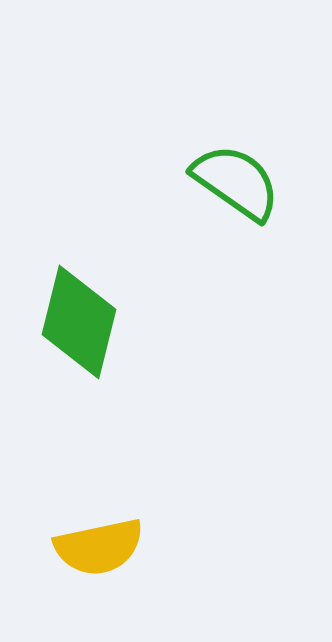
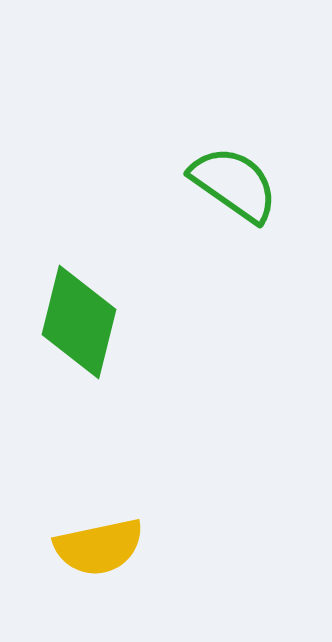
green semicircle: moved 2 px left, 2 px down
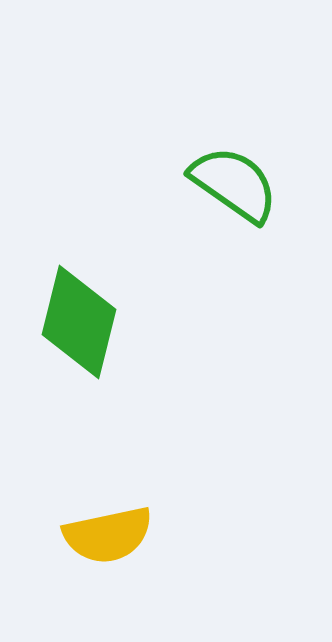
yellow semicircle: moved 9 px right, 12 px up
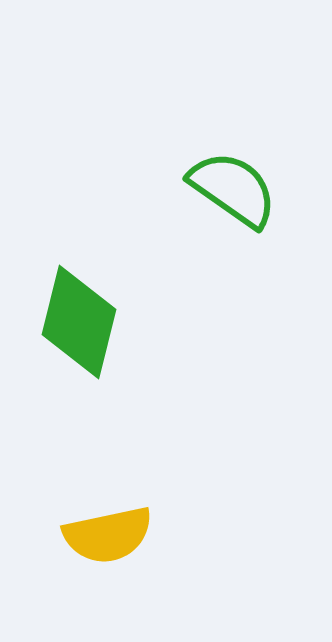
green semicircle: moved 1 px left, 5 px down
